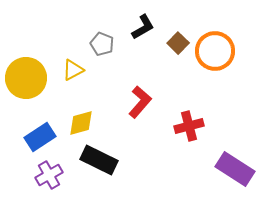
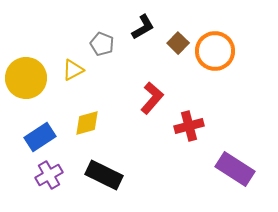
red L-shape: moved 12 px right, 4 px up
yellow diamond: moved 6 px right
black rectangle: moved 5 px right, 15 px down
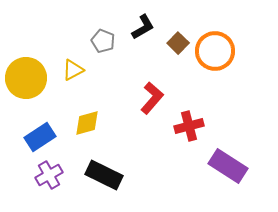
gray pentagon: moved 1 px right, 3 px up
purple rectangle: moved 7 px left, 3 px up
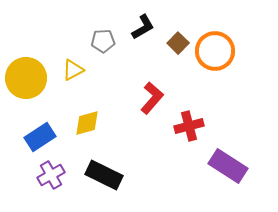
gray pentagon: rotated 25 degrees counterclockwise
purple cross: moved 2 px right
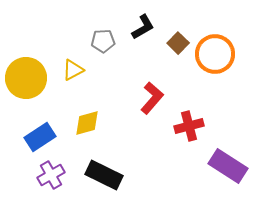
orange circle: moved 3 px down
